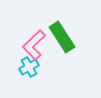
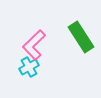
green rectangle: moved 19 px right
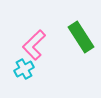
cyan cross: moved 5 px left, 2 px down
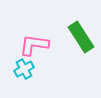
pink L-shape: rotated 52 degrees clockwise
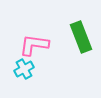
green rectangle: rotated 12 degrees clockwise
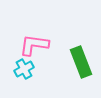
green rectangle: moved 25 px down
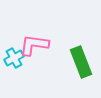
cyan cross: moved 10 px left, 11 px up
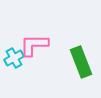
pink L-shape: rotated 8 degrees counterclockwise
